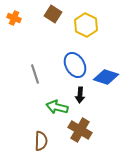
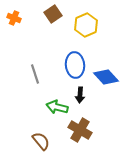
brown square: rotated 24 degrees clockwise
yellow hexagon: rotated 10 degrees clockwise
blue ellipse: rotated 25 degrees clockwise
blue diamond: rotated 30 degrees clockwise
brown semicircle: rotated 42 degrees counterclockwise
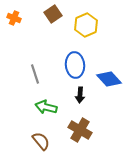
blue diamond: moved 3 px right, 2 px down
green arrow: moved 11 px left
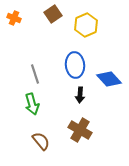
green arrow: moved 14 px left, 3 px up; rotated 120 degrees counterclockwise
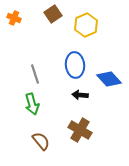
black arrow: rotated 91 degrees clockwise
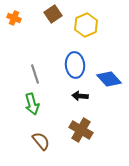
black arrow: moved 1 px down
brown cross: moved 1 px right
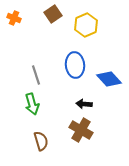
gray line: moved 1 px right, 1 px down
black arrow: moved 4 px right, 8 px down
brown semicircle: rotated 24 degrees clockwise
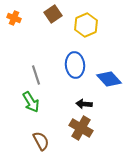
green arrow: moved 1 px left, 2 px up; rotated 15 degrees counterclockwise
brown cross: moved 2 px up
brown semicircle: rotated 12 degrees counterclockwise
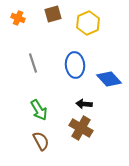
brown square: rotated 18 degrees clockwise
orange cross: moved 4 px right
yellow hexagon: moved 2 px right, 2 px up
gray line: moved 3 px left, 12 px up
green arrow: moved 8 px right, 8 px down
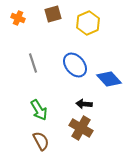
blue ellipse: rotated 35 degrees counterclockwise
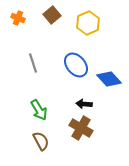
brown square: moved 1 px left, 1 px down; rotated 24 degrees counterclockwise
blue ellipse: moved 1 px right
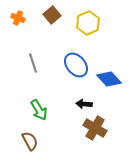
brown cross: moved 14 px right
brown semicircle: moved 11 px left
